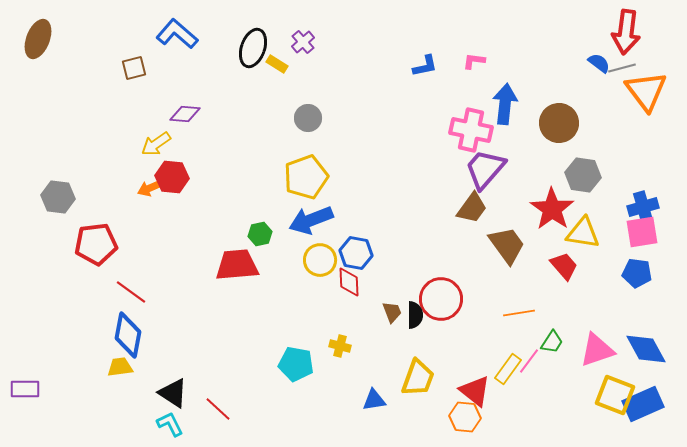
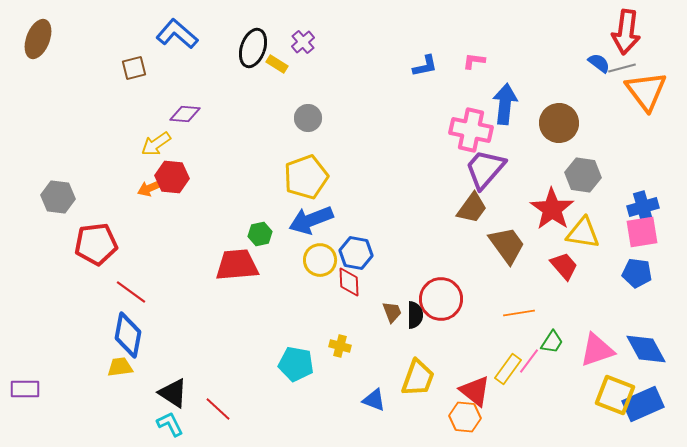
blue triangle at (374, 400): rotated 30 degrees clockwise
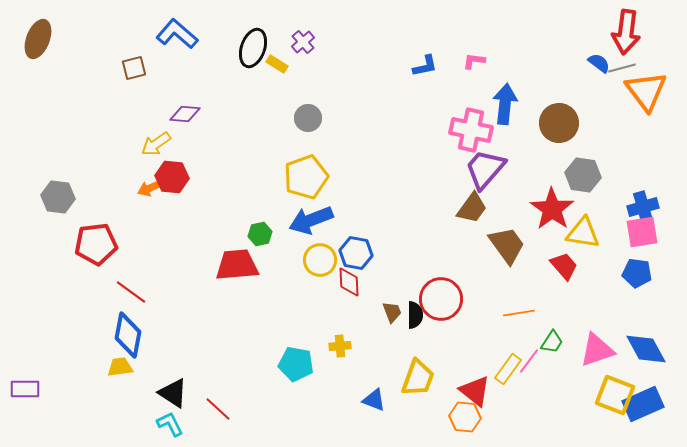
yellow cross at (340, 346): rotated 20 degrees counterclockwise
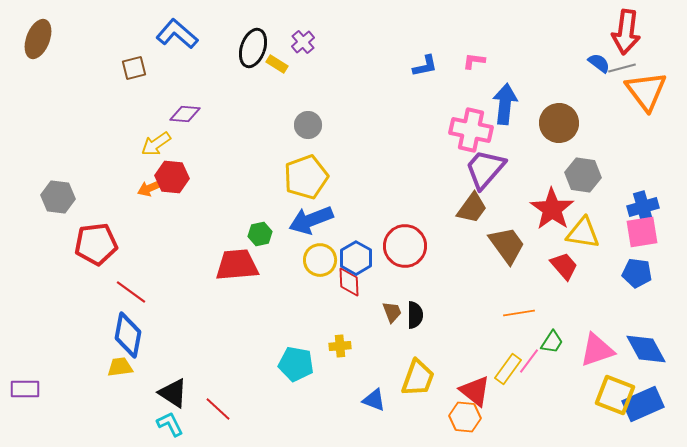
gray circle at (308, 118): moved 7 px down
blue hexagon at (356, 253): moved 5 px down; rotated 20 degrees clockwise
red circle at (441, 299): moved 36 px left, 53 px up
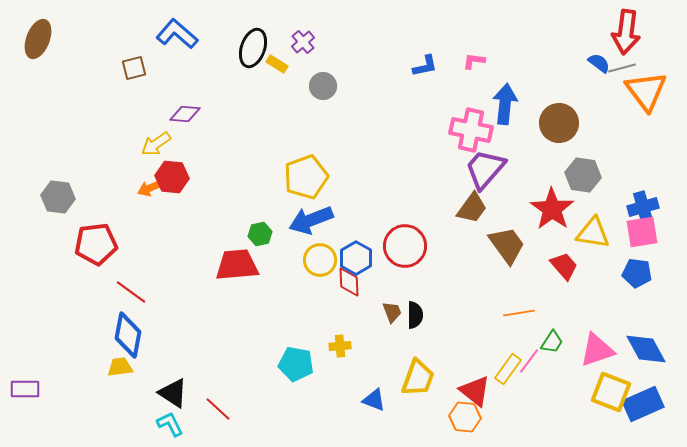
gray circle at (308, 125): moved 15 px right, 39 px up
yellow triangle at (583, 233): moved 10 px right
yellow square at (615, 395): moved 4 px left, 3 px up
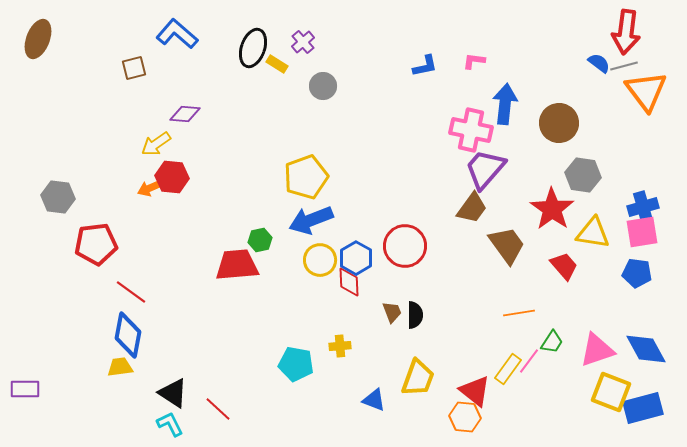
gray line at (622, 68): moved 2 px right, 2 px up
green hexagon at (260, 234): moved 6 px down
blue rectangle at (643, 404): moved 4 px down; rotated 9 degrees clockwise
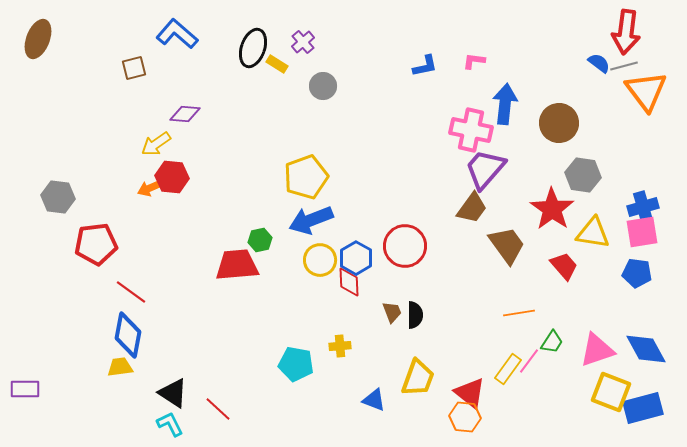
red triangle at (475, 391): moved 5 px left, 2 px down
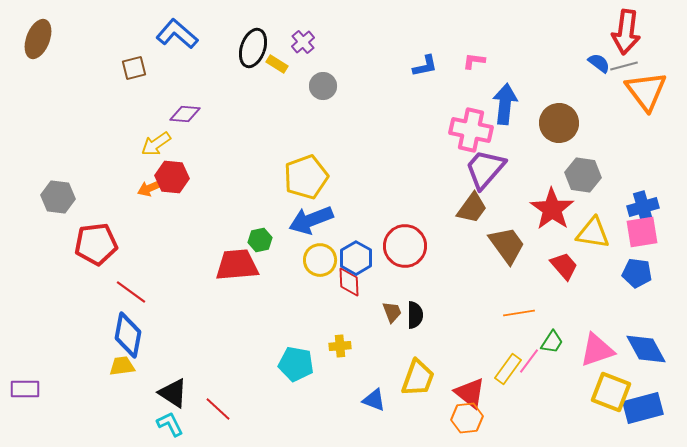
yellow trapezoid at (120, 367): moved 2 px right, 1 px up
orange hexagon at (465, 417): moved 2 px right, 1 px down; rotated 12 degrees counterclockwise
